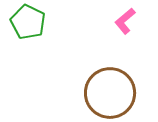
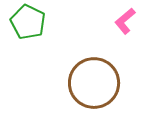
brown circle: moved 16 px left, 10 px up
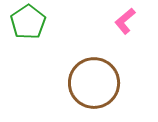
green pentagon: rotated 12 degrees clockwise
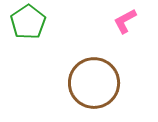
pink L-shape: rotated 12 degrees clockwise
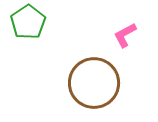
pink L-shape: moved 14 px down
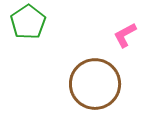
brown circle: moved 1 px right, 1 px down
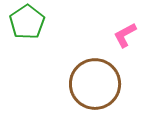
green pentagon: moved 1 px left
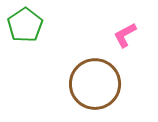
green pentagon: moved 2 px left, 3 px down
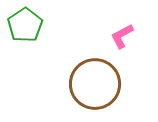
pink L-shape: moved 3 px left, 1 px down
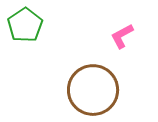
brown circle: moved 2 px left, 6 px down
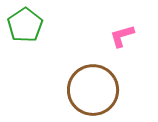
pink L-shape: rotated 12 degrees clockwise
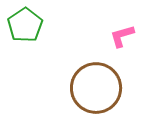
brown circle: moved 3 px right, 2 px up
